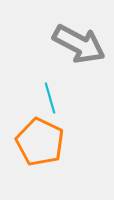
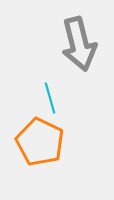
gray arrow: rotated 48 degrees clockwise
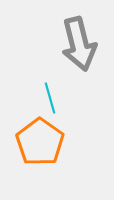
orange pentagon: rotated 9 degrees clockwise
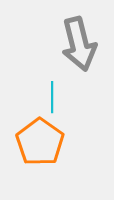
cyan line: moved 2 px right, 1 px up; rotated 16 degrees clockwise
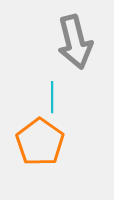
gray arrow: moved 4 px left, 2 px up
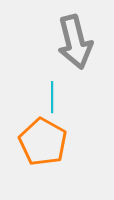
orange pentagon: moved 3 px right; rotated 6 degrees counterclockwise
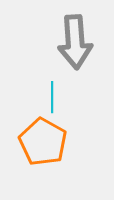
gray arrow: rotated 10 degrees clockwise
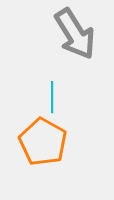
gray arrow: moved 8 px up; rotated 28 degrees counterclockwise
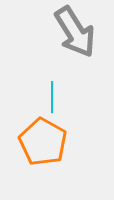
gray arrow: moved 2 px up
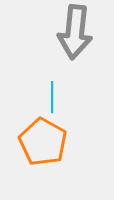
gray arrow: rotated 38 degrees clockwise
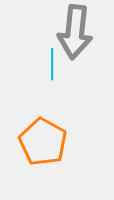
cyan line: moved 33 px up
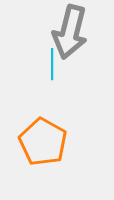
gray arrow: moved 5 px left; rotated 8 degrees clockwise
